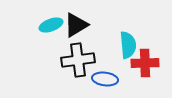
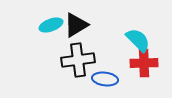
cyan semicircle: moved 10 px right, 5 px up; rotated 40 degrees counterclockwise
red cross: moved 1 px left
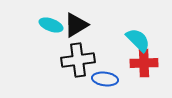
cyan ellipse: rotated 40 degrees clockwise
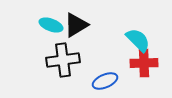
black cross: moved 15 px left
blue ellipse: moved 2 px down; rotated 30 degrees counterclockwise
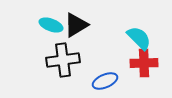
cyan semicircle: moved 1 px right, 2 px up
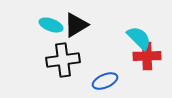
red cross: moved 3 px right, 7 px up
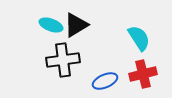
cyan semicircle: rotated 12 degrees clockwise
red cross: moved 4 px left, 18 px down; rotated 12 degrees counterclockwise
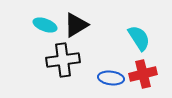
cyan ellipse: moved 6 px left
blue ellipse: moved 6 px right, 3 px up; rotated 30 degrees clockwise
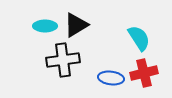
cyan ellipse: moved 1 px down; rotated 20 degrees counterclockwise
red cross: moved 1 px right, 1 px up
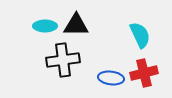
black triangle: rotated 32 degrees clockwise
cyan semicircle: moved 1 px right, 3 px up; rotated 8 degrees clockwise
